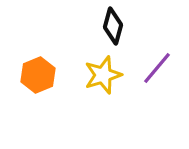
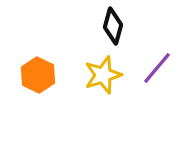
orange hexagon: rotated 12 degrees counterclockwise
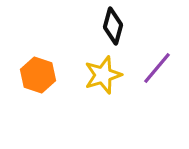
orange hexagon: rotated 8 degrees counterclockwise
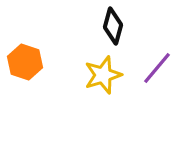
orange hexagon: moved 13 px left, 13 px up
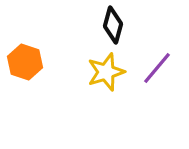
black diamond: moved 1 px up
yellow star: moved 3 px right, 3 px up
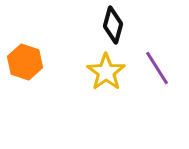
purple line: rotated 72 degrees counterclockwise
yellow star: rotated 18 degrees counterclockwise
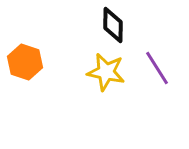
black diamond: rotated 15 degrees counterclockwise
yellow star: rotated 24 degrees counterclockwise
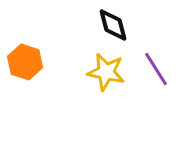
black diamond: rotated 15 degrees counterclockwise
purple line: moved 1 px left, 1 px down
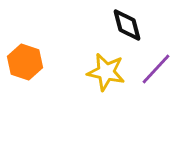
black diamond: moved 14 px right
purple line: rotated 75 degrees clockwise
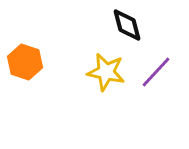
purple line: moved 3 px down
